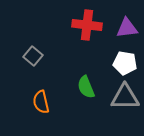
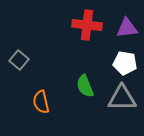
gray square: moved 14 px left, 4 px down
green semicircle: moved 1 px left, 1 px up
gray triangle: moved 3 px left, 1 px down
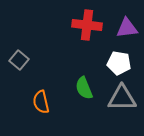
white pentagon: moved 6 px left
green semicircle: moved 1 px left, 2 px down
